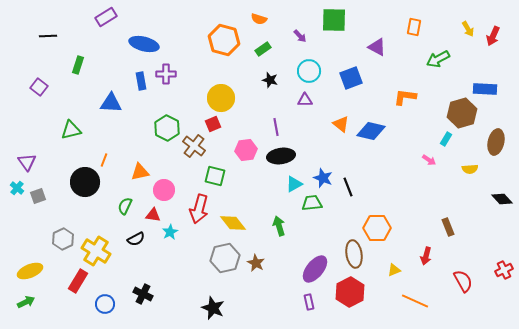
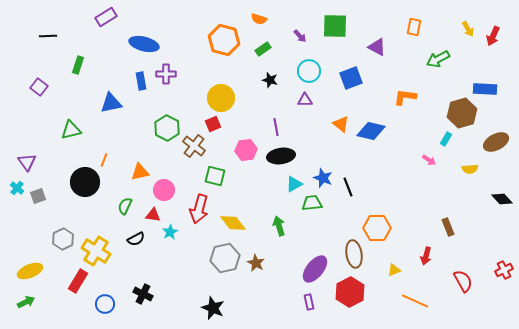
green square at (334, 20): moved 1 px right, 6 px down
blue triangle at (111, 103): rotated 15 degrees counterclockwise
brown ellipse at (496, 142): rotated 50 degrees clockwise
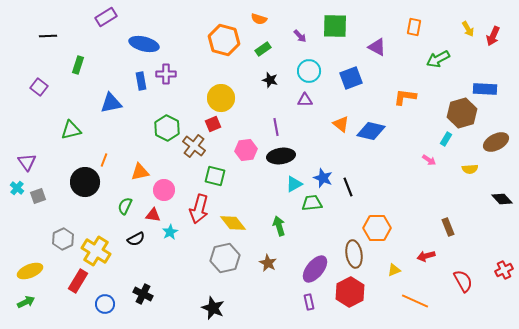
red arrow at (426, 256): rotated 60 degrees clockwise
brown star at (256, 263): moved 12 px right
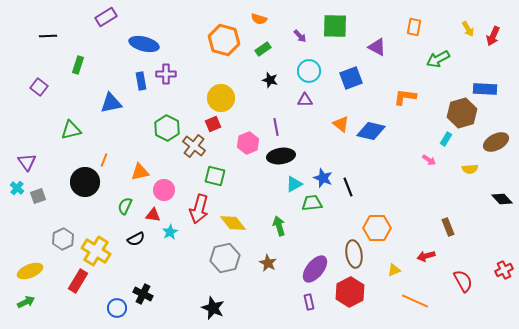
pink hexagon at (246, 150): moved 2 px right, 7 px up; rotated 15 degrees counterclockwise
blue circle at (105, 304): moved 12 px right, 4 px down
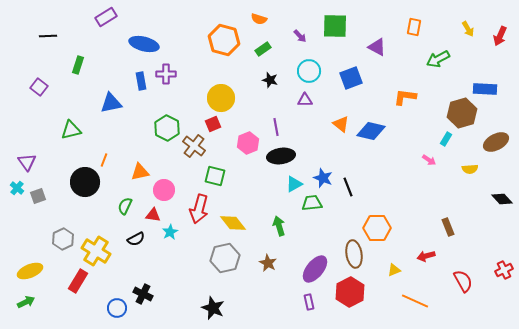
red arrow at (493, 36): moved 7 px right
